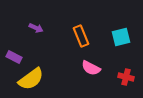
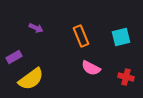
purple rectangle: rotated 56 degrees counterclockwise
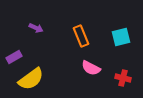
red cross: moved 3 px left, 1 px down
